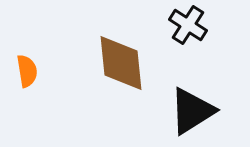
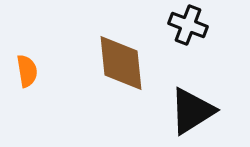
black cross: rotated 12 degrees counterclockwise
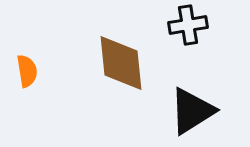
black cross: rotated 30 degrees counterclockwise
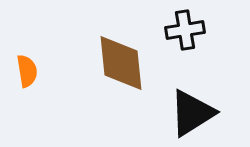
black cross: moved 3 px left, 5 px down
black triangle: moved 2 px down
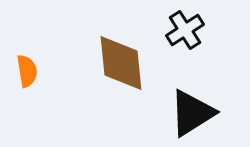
black cross: rotated 24 degrees counterclockwise
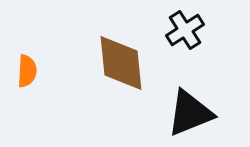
orange semicircle: rotated 12 degrees clockwise
black triangle: moved 2 px left; rotated 10 degrees clockwise
